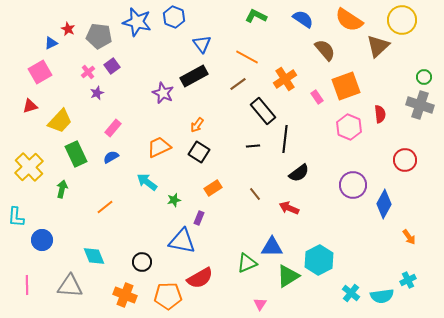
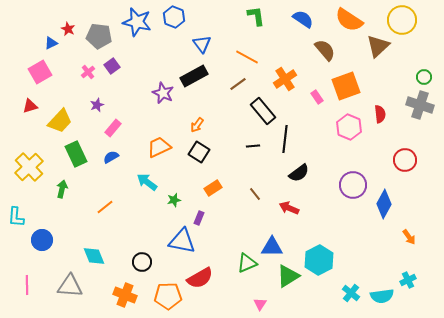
green L-shape at (256, 16): rotated 55 degrees clockwise
purple star at (97, 93): moved 12 px down
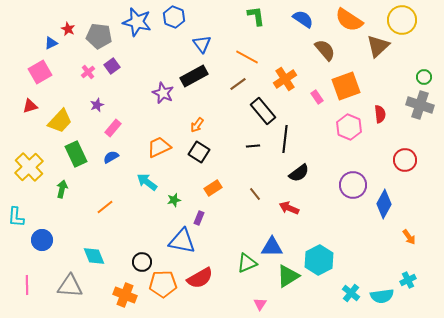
orange pentagon at (168, 296): moved 5 px left, 12 px up
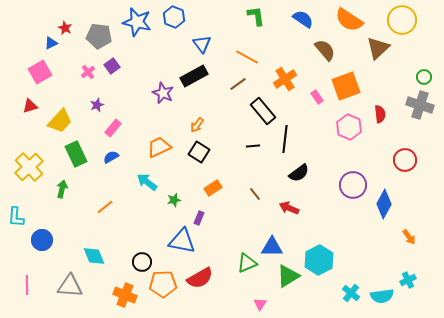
red star at (68, 29): moved 3 px left, 1 px up
brown triangle at (378, 46): moved 2 px down
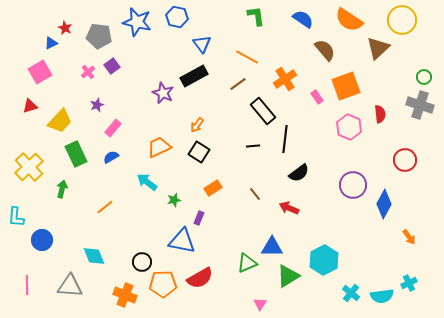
blue hexagon at (174, 17): moved 3 px right; rotated 10 degrees counterclockwise
cyan hexagon at (319, 260): moved 5 px right
cyan cross at (408, 280): moved 1 px right, 3 px down
